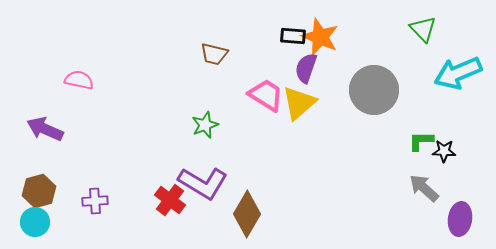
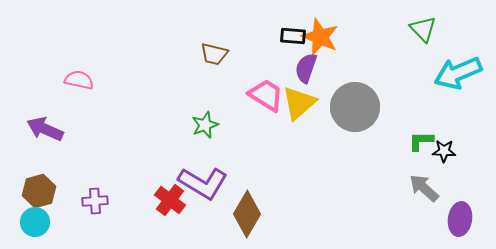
gray circle: moved 19 px left, 17 px down
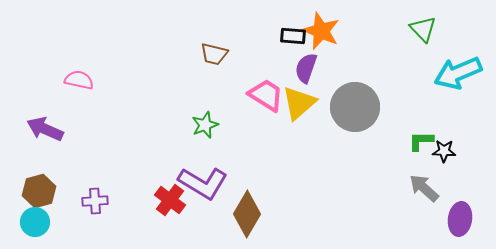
orange star: moved 1 px right, 6 px up
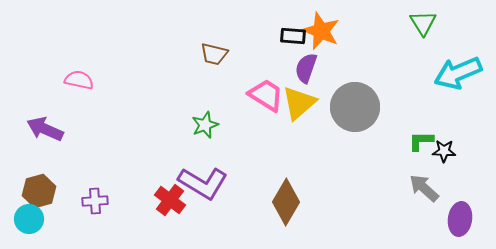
green triangle: moved 6 px up; rotated 12 degrees clockwise
brown diamond: moved 39 px right, 12 px up
cyan circle: moved 6 px left, 3 px up
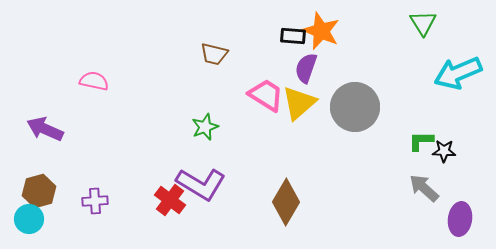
pink semicircle: moved 15 px right, 1 px down
green star: moved 2 px down
purple L-shape: moved 2 px left, 1 px down
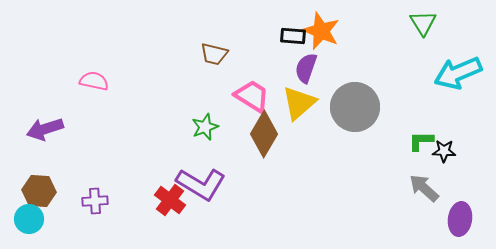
pink trapezoid: moved 14 px left, 1 px down
purple arrow: rotated 42 degrees counterclockwise
brown hexagon: rotated 20 degrees clockwise
brown diamond: moved 22 px left, 68 px up
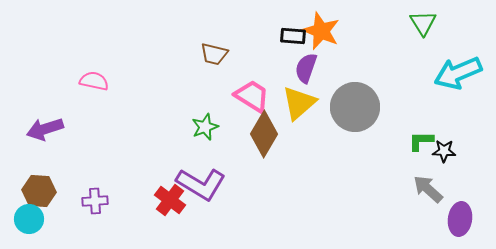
gray arrow: moved 4 px right, 1 px down
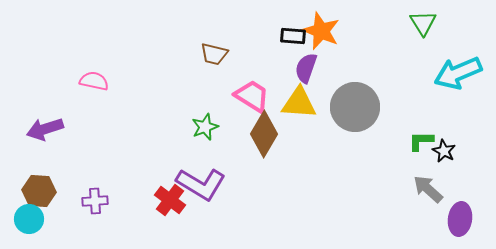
yellow triangle: rotated 45 degrees clockwise
black star: rotated 25 degrees clockwise
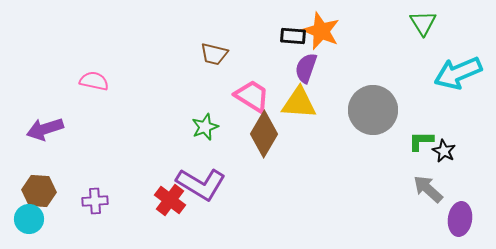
gray circle: moved 18 px right, 3 px down
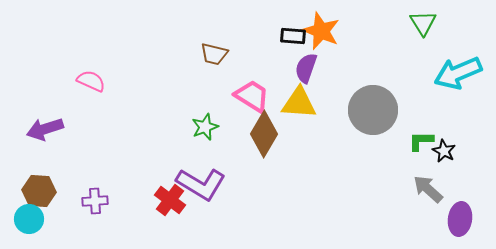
pink semicircle: moved 3 px left; rotated 12 degrees clockwise
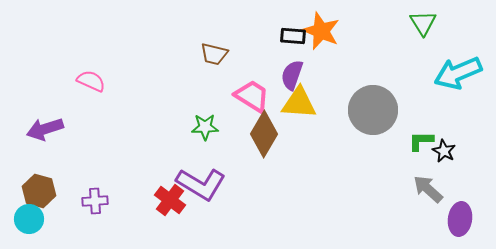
purple semicircle: moved 14 px left, 7 px down
green star: rotated 20 degrees clockwise
brown hexagon: rotated 12 degrees clockwise
